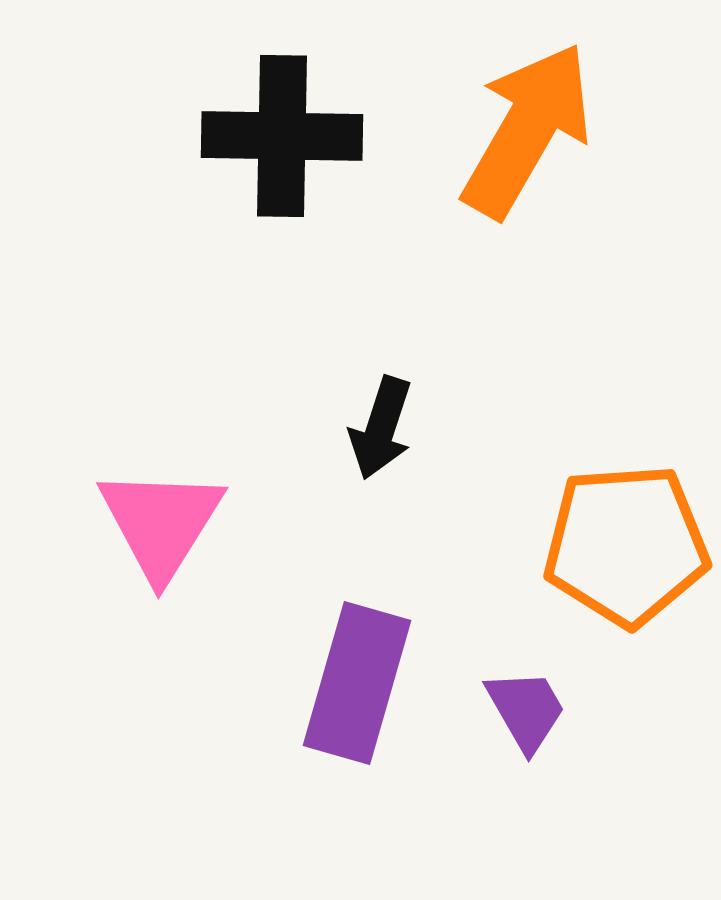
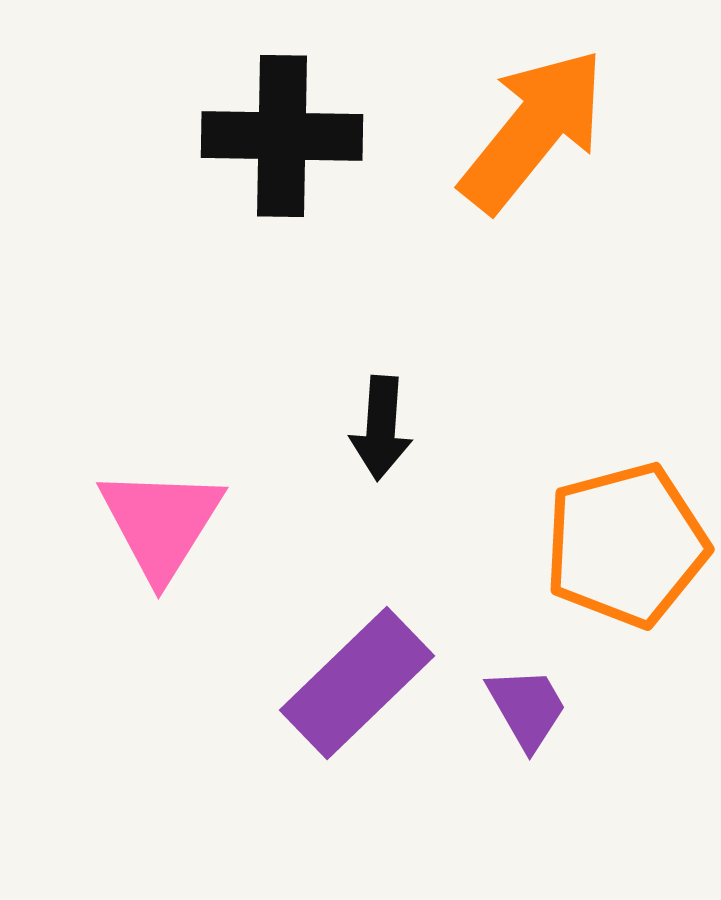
orange arrow: moved 6 px right; rotated 9 degrees clockwise
black arrow: rotated 14 degrees counterclockwise
orange pentagon: rotated 11 degrees counterclockwise
purple rectangle: rotated 30 degrees clockwise
purple trapezoid: moved 1 px right, 2 px up
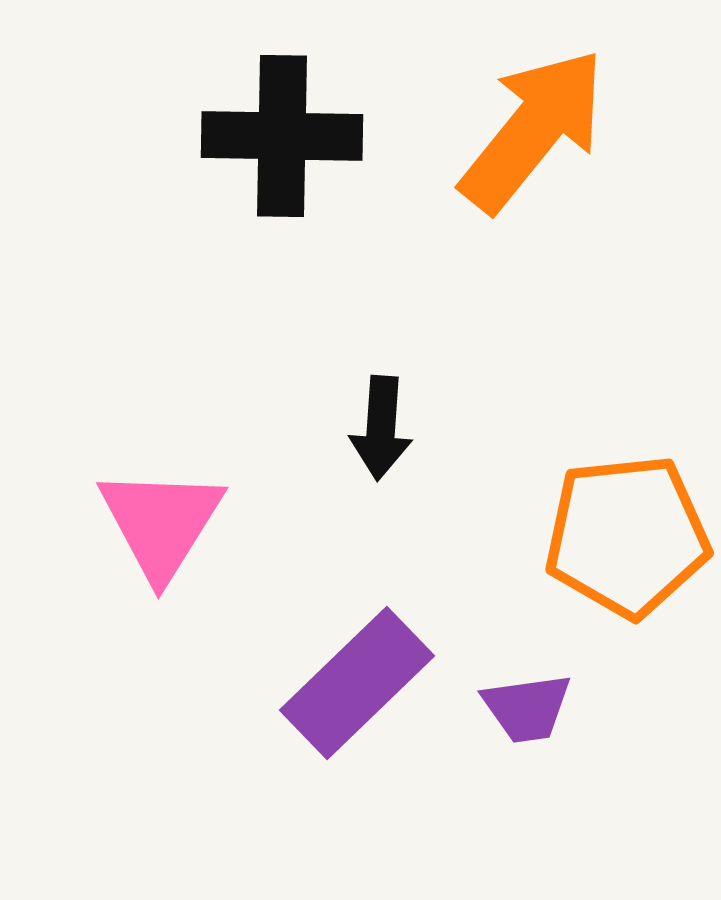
orange pentagon: moved 1 px right, 9 px up; rotated 9 degrees clockwise
purple trapezoid: rotated 112 degrees clockwise
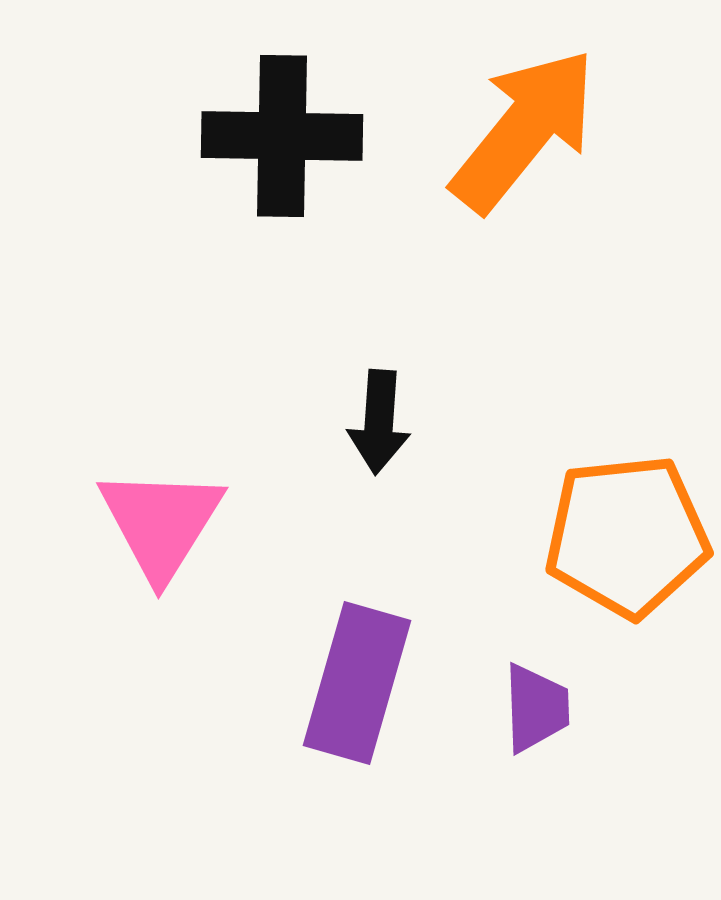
orange arrow: moved 9 px left
black arrow: moved 2 px left, 6 px up
purple rectangle: rotated 30 degrees counterclockwise
purple trapezoid: moved 9 px right; rotated 84 degrees counterclockwise
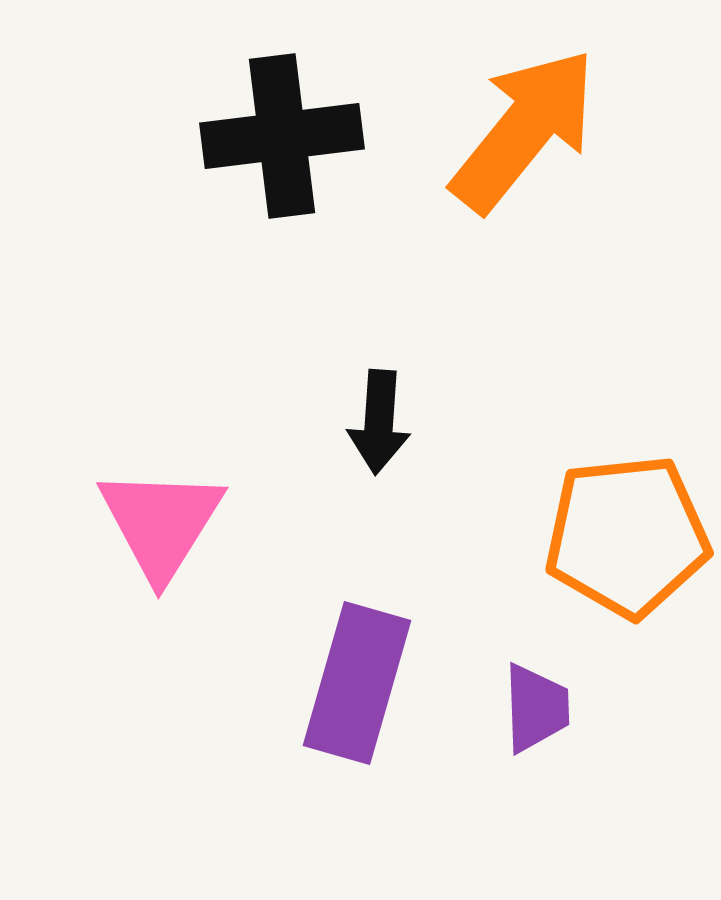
black cross: rotated 8 degrees counterclockwise
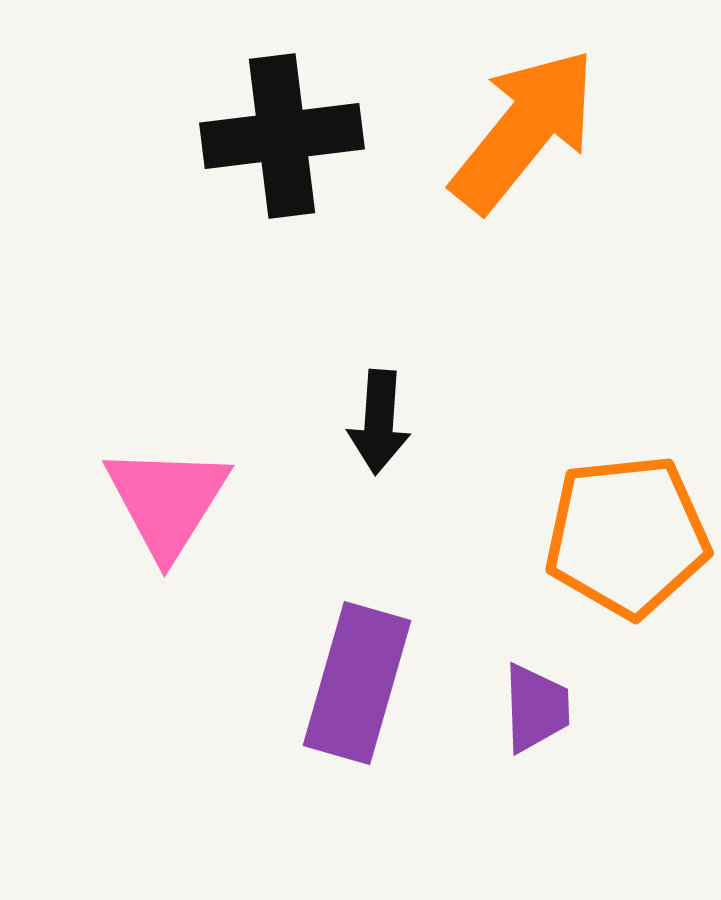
pink triangle: moved 6 px right, 22 px up
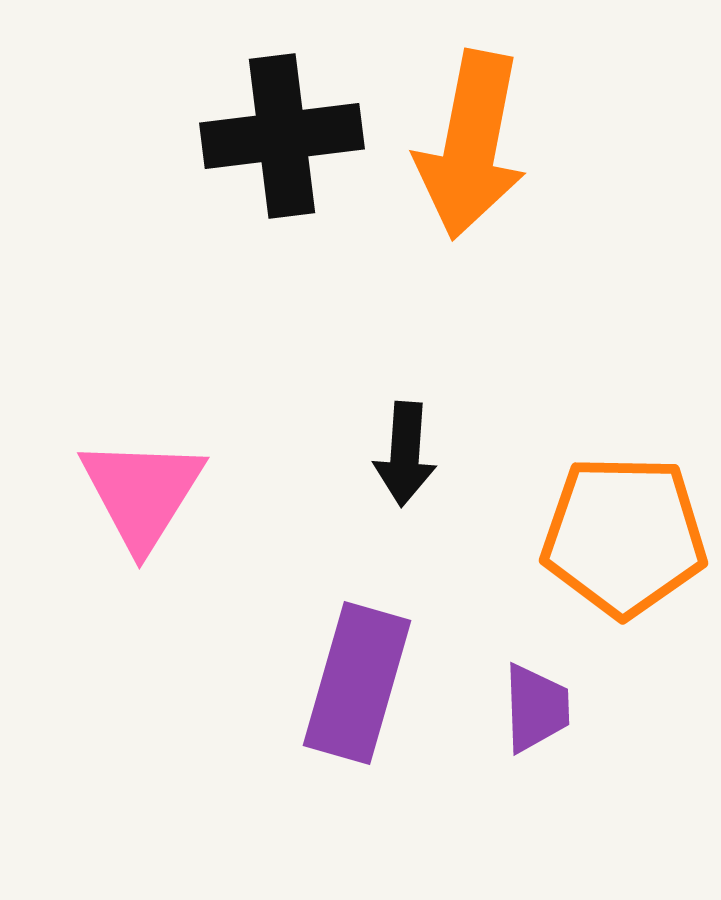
orange arrow: moved 53 px left, 15 px down; rotated 152 degrees clockwise
black arrow: moved 26 px right, 32 px down
pink triangle: moved 25 px left, 8 px up
orange pentagon: moved 3 px left; rotated 7 degrees clockwise
